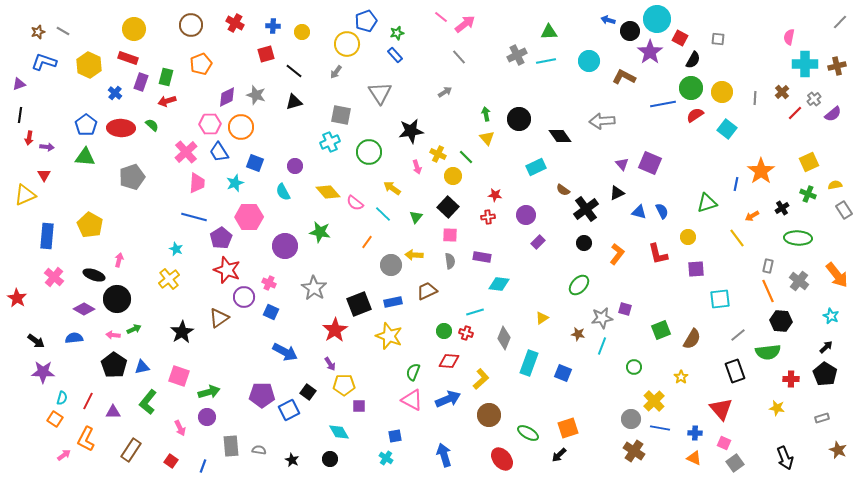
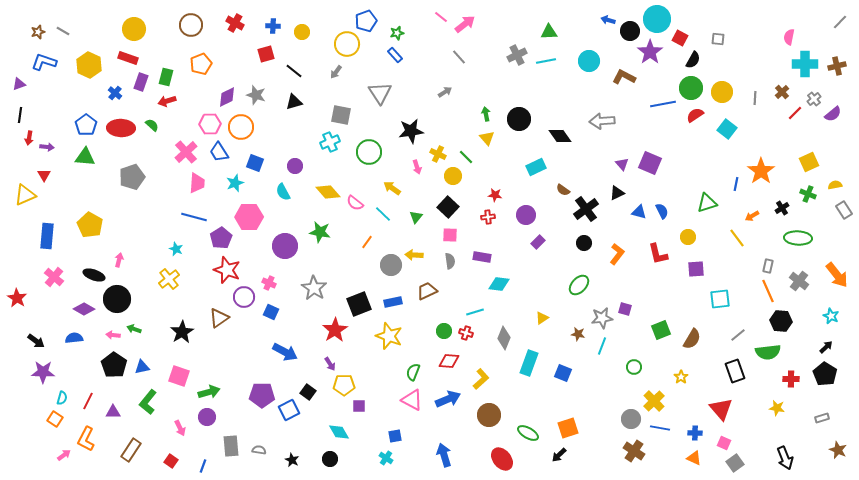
green arrow at (134, 329): rotated 136 degrees counterclockwise
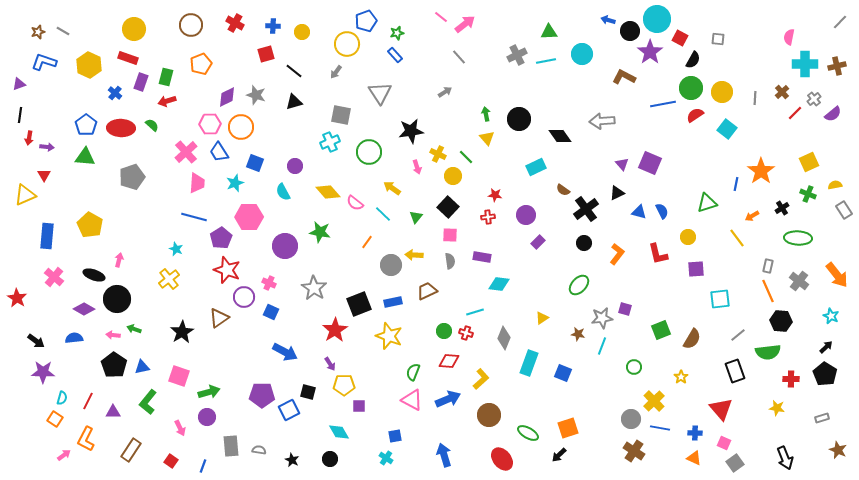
cyan circle at (589, 61): moved 7 px left, 7 px up
black square at (308, 392): rotated 21 degrees counterclockwise
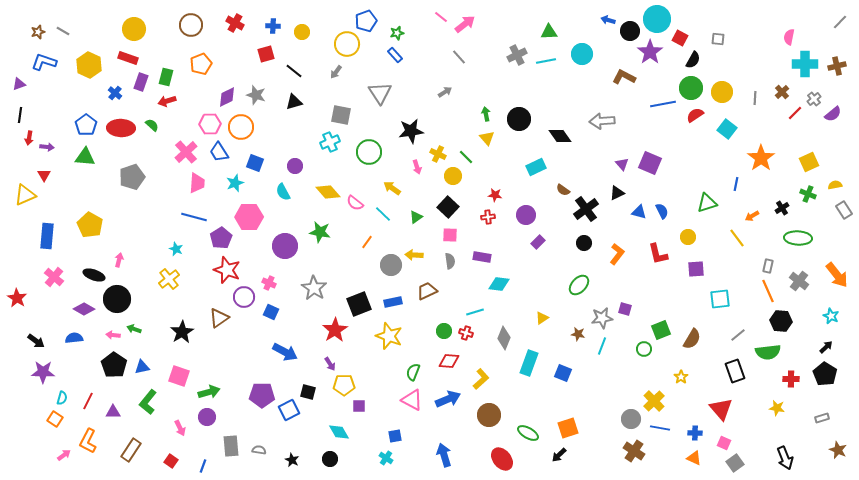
orange star at (761, 171): moved 13 px up
green triangle at (416, 217): rotated 16 degrees clockwise
green circle at (634, 367): moved 10 px right, 18 px up
orange L-shape at (86, 439): moved 2 px right, 2 px down
